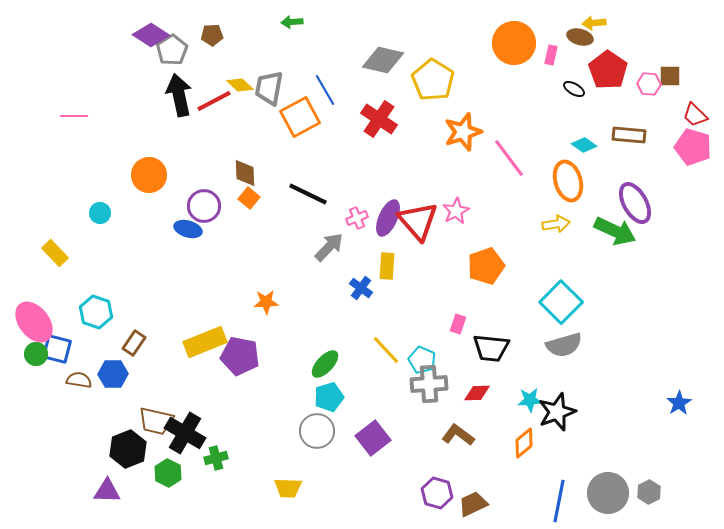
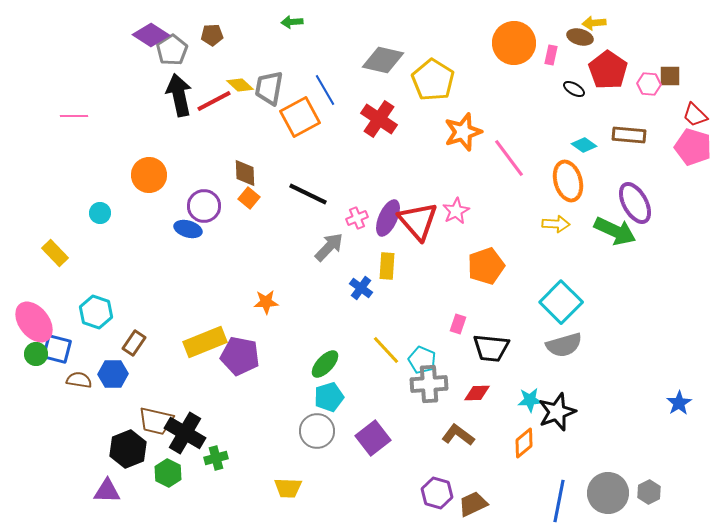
yellow arrow at (556, 224): rotated 12 degrees clockwise
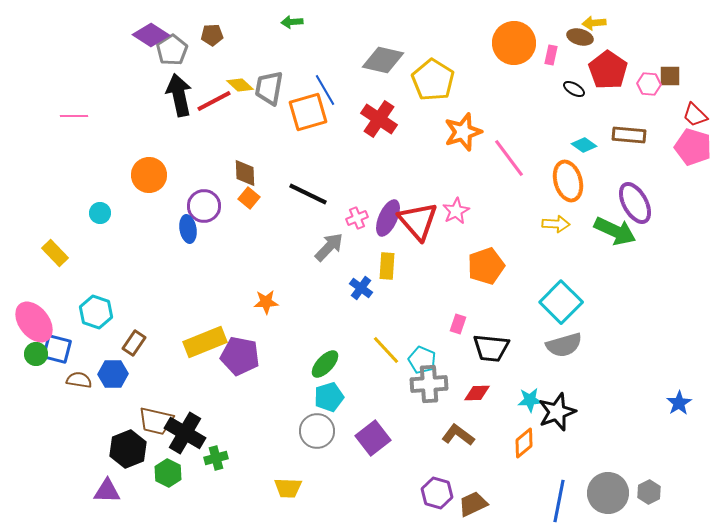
orange square at (300, 117): moved 8 px right, 5 px up; rotated 12 degrees clockwise
blue ellipse at (188, 229): rotated 64 degrees clockwise
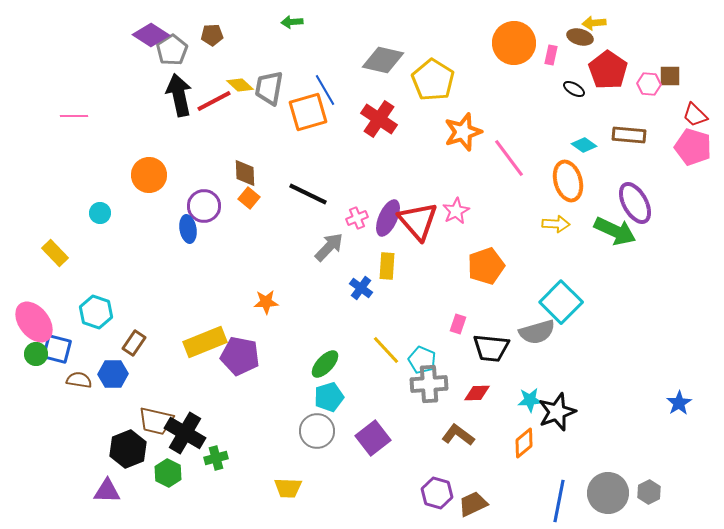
gray semicircle at (564, 345): moved 27 px left, 13 px up
